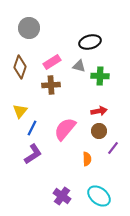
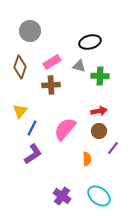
gray circle: moved 1 px right, 3 px down
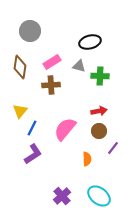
brown diamond: rotated 10 degrees counterclockwise
purple cross: rotated 12 degrees clockwise
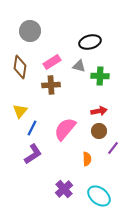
purple cross: moved 2 px right, 7 px up
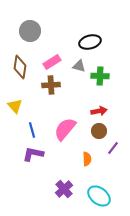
yellow triangle: moved 5 px left, 5 px up; rotated 21 degrees counterclockwise
blue line: moved 2 px down; rotated 42 degrees counterclockwise
purple L-shape: rotated 135 degrees counterclockwise
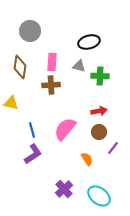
black ellipse: moved 1 px left
pink rectangle: rotated 54 degrees counterclockwise
yellow triangle: moved 4 px left, 3 px up; rotated 35 degrees counterclockwise
brown circle: moved 1 px down
purple L-shape: rotated 135 degrees clockwise
orange semicircle: rotated 32 degrees counterclockwise
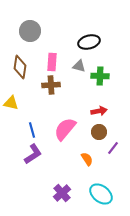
purple cross: moved 2 px left, 4 px down
cyan ellipse: moved 2 px right, 2 px up
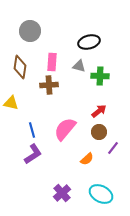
brown cross: moved 2 px left
red arrow: rotated 28 degrees counterclockwise
orange semicircle: rotated 80 degrees clockwise
cyan ellipse: rotated 10 degrees counterclockwise
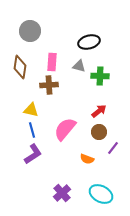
yellow triangle: moved 20 px right, 7 px down
orange semicircle: rotated 64 degrees clockwise
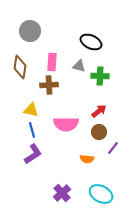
black ellipse: moved 2 px right; rotated 40 degrees clockwise
pink semicircle: moved 1 px right, 5 px up; rotated 130 degrees counterclockwise
orange semicircle: rotated 16 degrees counterclockwise
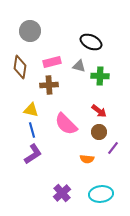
pink rectangle: rotated 72 degrees clockwise
red arrow: rotated 77 degrees clockwise
pink semicircle: rotated 45 degrees clockwise
cyan ellipse: rotated 35 degrees counterclockwise
